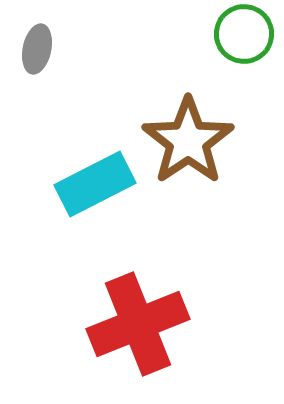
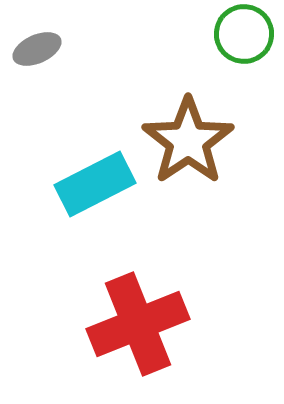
gray ellipse: rotated 54 degrees clockwise
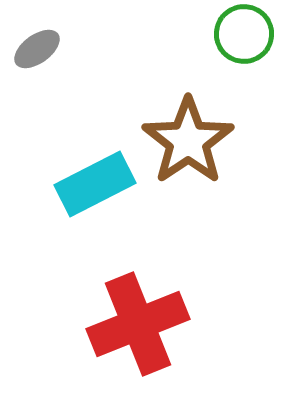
gray ellipse: rotated 12 degrees counterclockwise
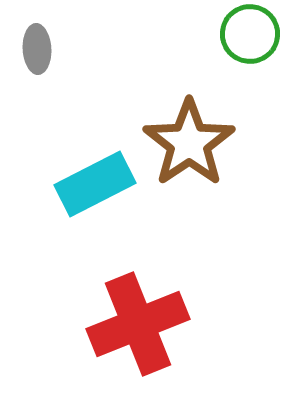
green circle: moved 6 px right
gray ellipse: rotated 57 degrees counterclockwise
brown star: moved 1 px right, 2 px down
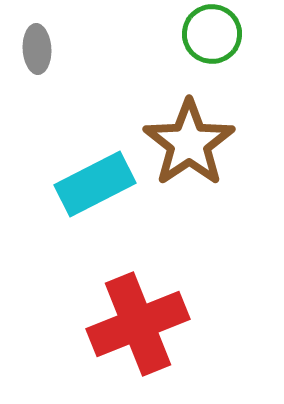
green circle: moved 38 px left
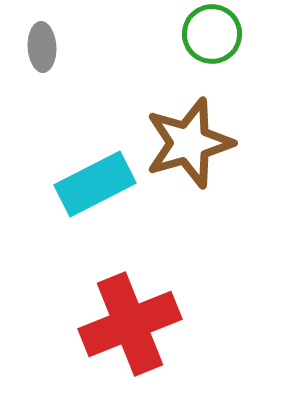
gray ellipse: moved 5 px right, 2 px up
brown star: rotated 18 degrees clockwise
red cross: moved 8 px left
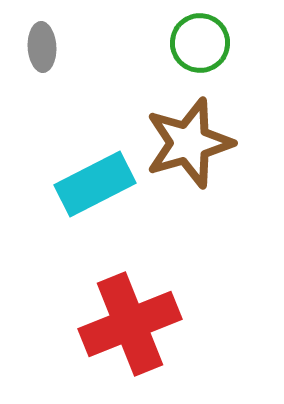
green circle: moved 12 px left, 9 px down
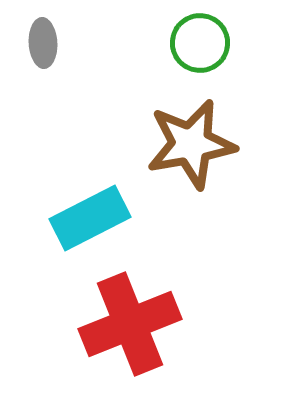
gray ellipse: moved 1 px right, 4 px up
brown star: moved 2 px right, 1 px down; rotated 6 degrees clockwise
cyan rectangle: moved 5 px left, 34 px down
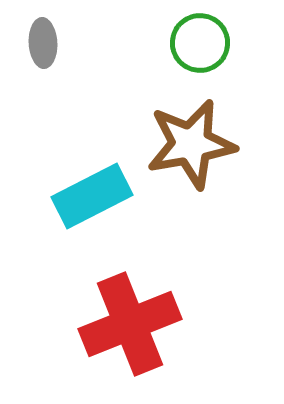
cyan rectangle: moved 2 px right, 22 px up
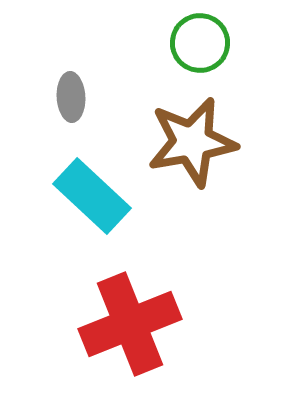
gray ellipse: moved 28 px right, 54 px down
brown star: moved 1 px right, 2 px up
cyan rectangle: rotated 70 degrees clockwise
